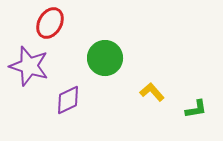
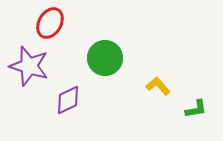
yellow L-shape: moved 6 px right, 6 px up
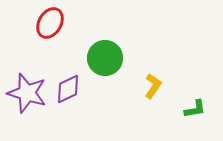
purple star: moved 2 px left, 27 px down
yellow L-shape: moved 5 px left; rotated 75 degrees clockwise
purple diamond: moved 11 px up
green L-shape: moved 1 px left
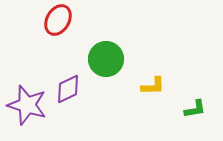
red ellipse: moved 8 px right, 3 px up
green circle: moved 1 px right, 1 px down
yellow L-shape: rotated 55 degrees clockwise
purple star: moved 12 px down
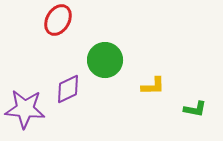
green circle: moved 1 px left, 1 px down
purple star: moved 2 px left, 4 px down; rotated 12 degrees counterclockwise
green L-shape: rotated 20 degrees clockwise
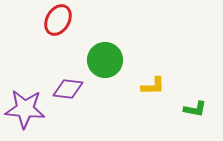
purple diamond: rotated 32 degrees clockwise
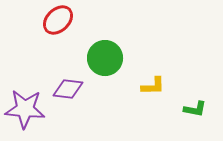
red ellipse: rotated 16 degrees clockwise
green circle: moved 2 px up
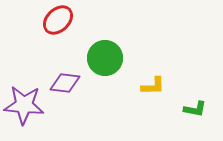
purple diamond: moved 3 px left, 6 px up
purple star: moved 1 px left, 4 px up
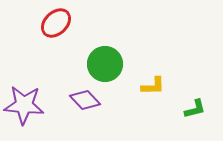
red ellipse: moved 2 px left, 3 px down
green circle: moved 6 px down
purple diamond: moved 20 px right, 17 px down; rotated 40 degrees clockwise
green L-shape: rotated 25 degrees counterclockwise
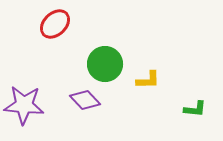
red ellipse: moved 1 px left, 1 px down
yellow L-shape: moved 5 px left, 6 px up
green L-shape: rotated 20 degrees clockwise
